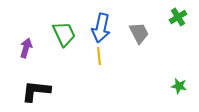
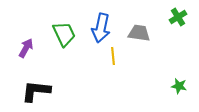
gray trapezoid: rotated 55 degrees counterclockwise
purple arrow: rotated 12 degrees clockwise
yellow line: moved 14 px right
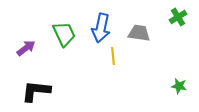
purple arrow: rotated 24 degrees clockwise
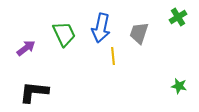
gray trapezoid: rotated 80 degrees counterclockwise
black L-shape: moved 2 px left, 1 px down
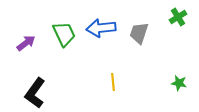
blue arrow: rotated 72 degrees clockwise
purple arrow: moved 5 px up
yellow line: moved 26 px down
green star: moved 3 px up
black L-shape: moved 1 px right, 1 px down; rotated 60 degrees counterclockwise
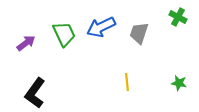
green cross: rotated 30 degrees counterclockwise
blue arrow: moved 1 px up; rotated 20 degrees counterclockwise
yellow line: moved 14 px right
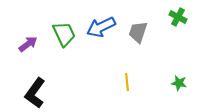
gray trapezoid: moved 1 px left, 1 px up
purple arrow: moved 2 px right, 1 px down
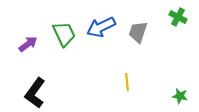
green star: moved 1 px right, 13 px down
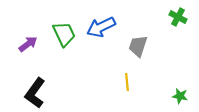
gray trapezoid: moved 14 px down
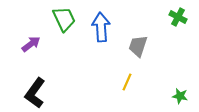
blue arrow: rotated 112 degrees clockwise
green trapezoid: moved 15 px up
purple arrow: moved 3 px right
yellow line: rotated 30 degrees clockwise
